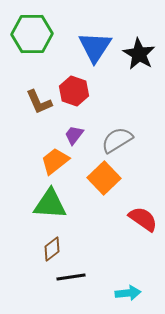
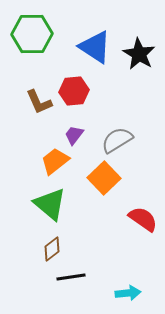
blue triangle: rotated 30 degrees counterclockwise
red hexagon: rotated 24 degrees counterclockwise
green triangle: rotated 36 degrees clockwise
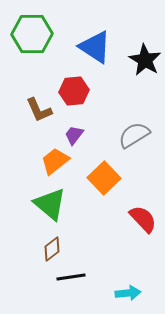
black star: moved 6 px right, 6 px down
brown L-shape: moved 8 px down
gray semicircle: moved 17 px right, 5 px up
red semicircle: rotated 12 degrees clockwise
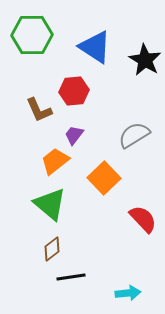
green hexagon: moved 1 px down
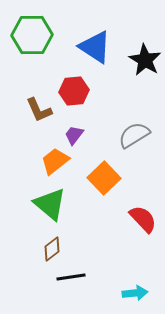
cyan arrow: moved 7 px right
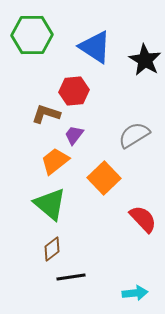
brown L-shape: moved 7 px right, 4 px down; rotated 132 degrees clockwise
